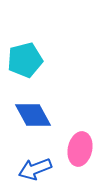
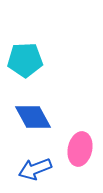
cyan pentagon: rotated 12 degrees clockwise
blue diamond: moved 2 px down
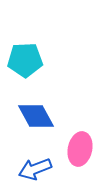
blue diamond: moved 3 px right, 1 px up
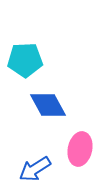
blue diamond: moved 12 px right, 11 px up
blue arrow: rotated 12 degrees counterclockwise
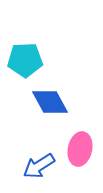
blue diamond: moved 2 px right, 3 px up
blue arrow: moved 4 px right, 3 px up
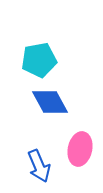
cyan pentagon: moved 14 px right; rotated 8 degrees counterclockwise
blue arrow: rotated 80 degrees counterclockwise
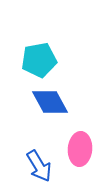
pink ellipse: rotated 8 degrees counterclockwise
blue arrow: rotated 8 degrees counterclockwise
